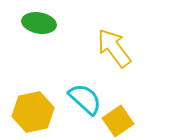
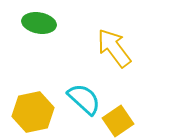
cyan semicircle: moved 1 px left
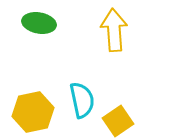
yellow arrow: moved 18 px up; rotated 33 degrees clockwise
cyan semicircle: moved 2 px left, 1 px down; rotated 36 degrees clockwise
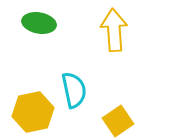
cyan semicircle: moved 8 px left, 10 px up
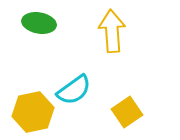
yellow arrow: moved 2 px left, 1 px down
cyan semicircle: rotated 66 degrees clockwise
yellow square: moved 9 px right, 9 px up
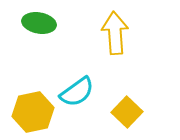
yellow arrow: moved 3 px right, 2 px down
cyan semicircle: moved 3 px right, 2 px down
yellow square: rotated 12 degrees counterclockwise
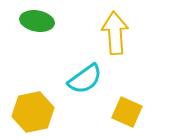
green ellipse: moved 2 px left, 2 px up
cyan semicircle: moved 8 px right, 13 px up
yellow square: rotated 20 degrees counterclockwise
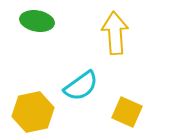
cyan semicircle: moved 4 px left, 7 px down
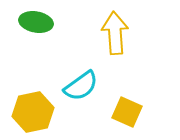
green ellipse: moved 1 px left, 1 px down
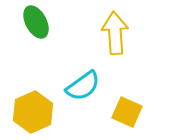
green ellipse: rotated 52 degrees clockwise
cyan semicircle: moved 2 px right
yellow hexagon: rotated 12 degrees counterclockwise
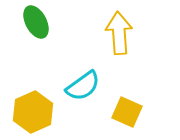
yellow arrow: moved 4 px right
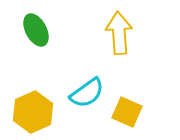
green ellipse: moved 8 px down
cyan semicircle: moved 4 px right, 7 px down
